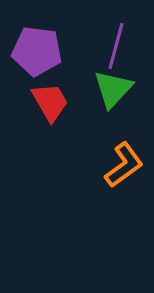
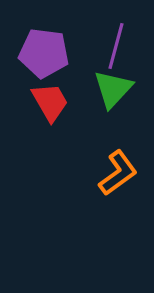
purple pentagon: moved 7 px right, 2 px down
orange L-shape: moved 6 px left, 8 px down
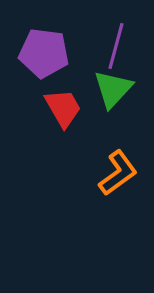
red trapezoid: moved 13 px right, 6 px down
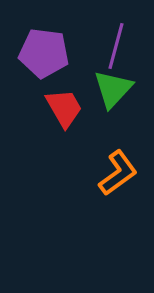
red trapezoid: moved 1 px right
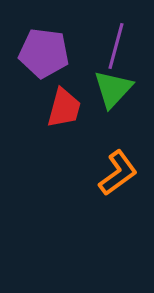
red trapezoid: rotated 45 degrees clockwise
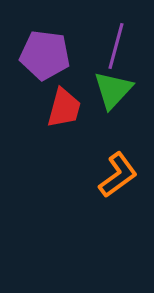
purple pentagon: moved 1 px right, 2 px down
green triangle: moved 1 px down
orange L-shape: moved 2 px down
